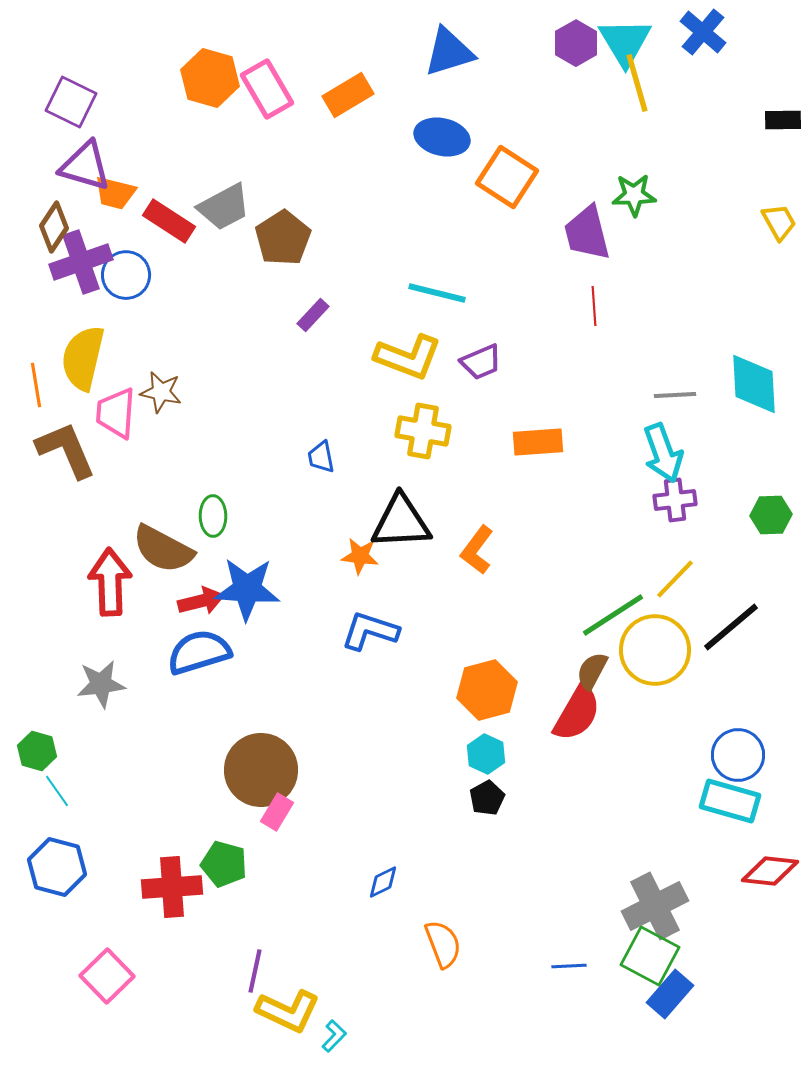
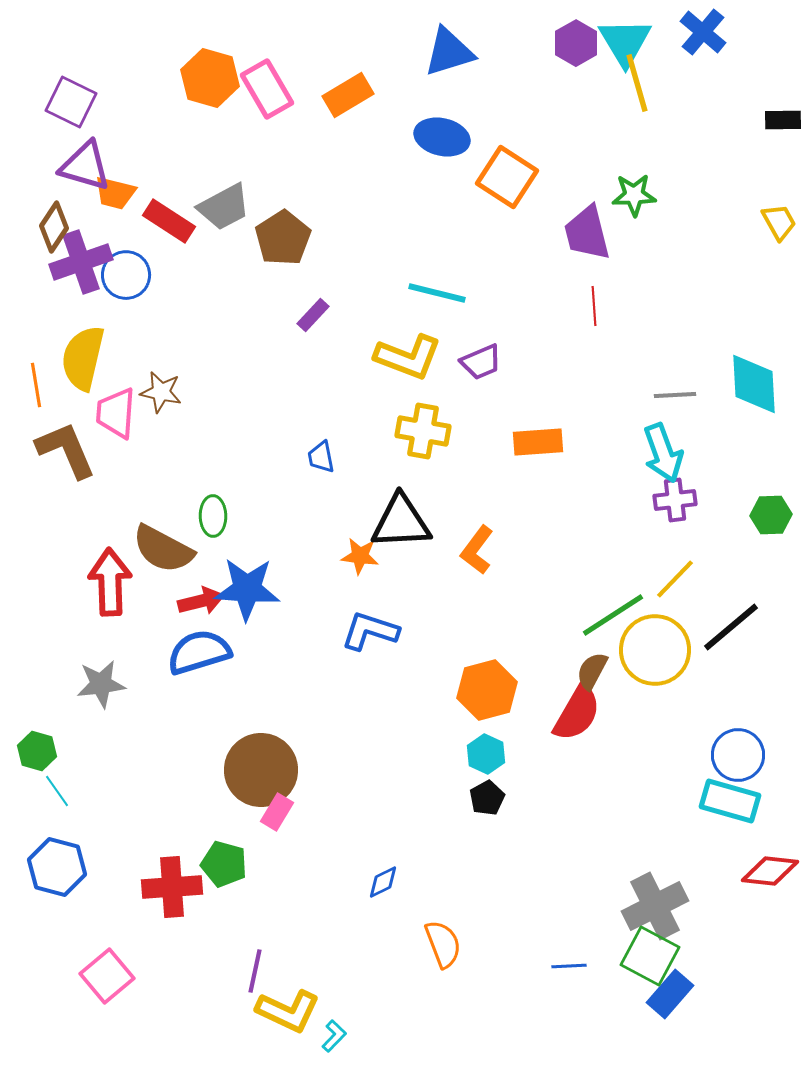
pink square at (107, 976): rotated 4 degrees clockwise
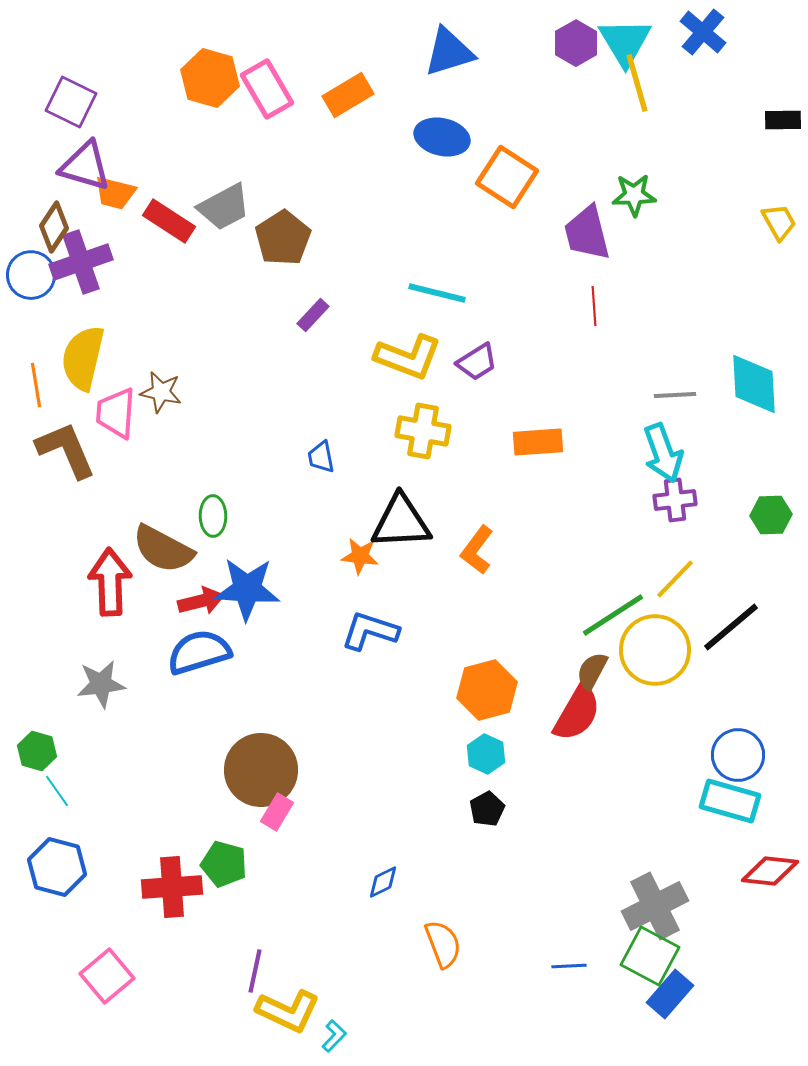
blue circle at (126, 275): moved 95 px left
purple trapezoid at (481, 362): moved 4 px left; rotated 9 degrees counterclockwise
black pentagon at (487, 798): moved 11 px down
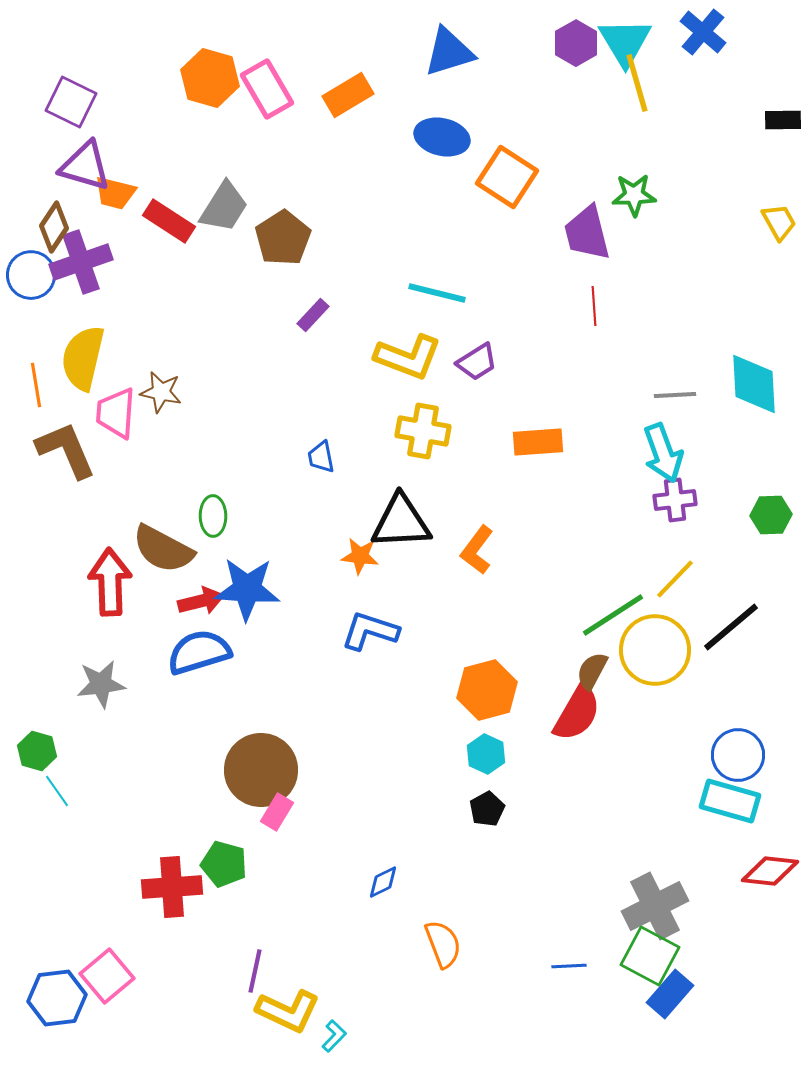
gray trapezoid at (224, 207): rotated 30 degrees counterclockwise
blue hexagon at (57, 867): moved 131 px down; rotated 22 degrees counterclockwise
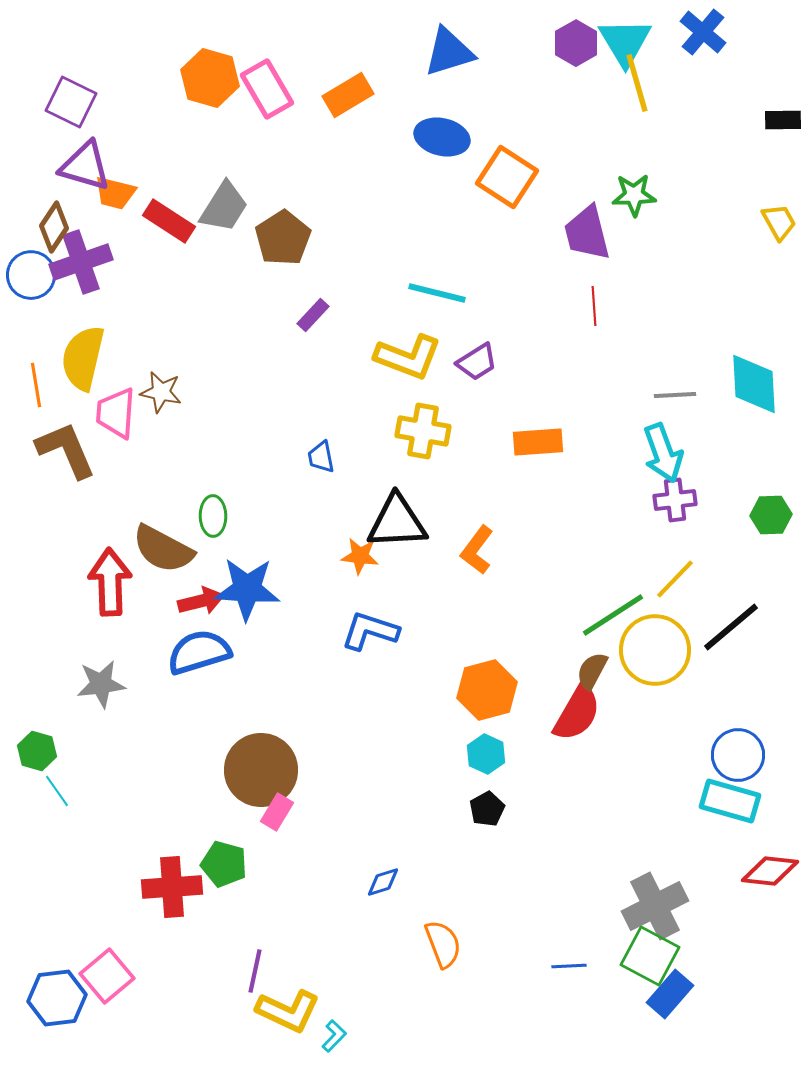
black triangle at (401, 522): moved 4 px left
blue diamond at (383, 882): rotated 9 degrees clockwise
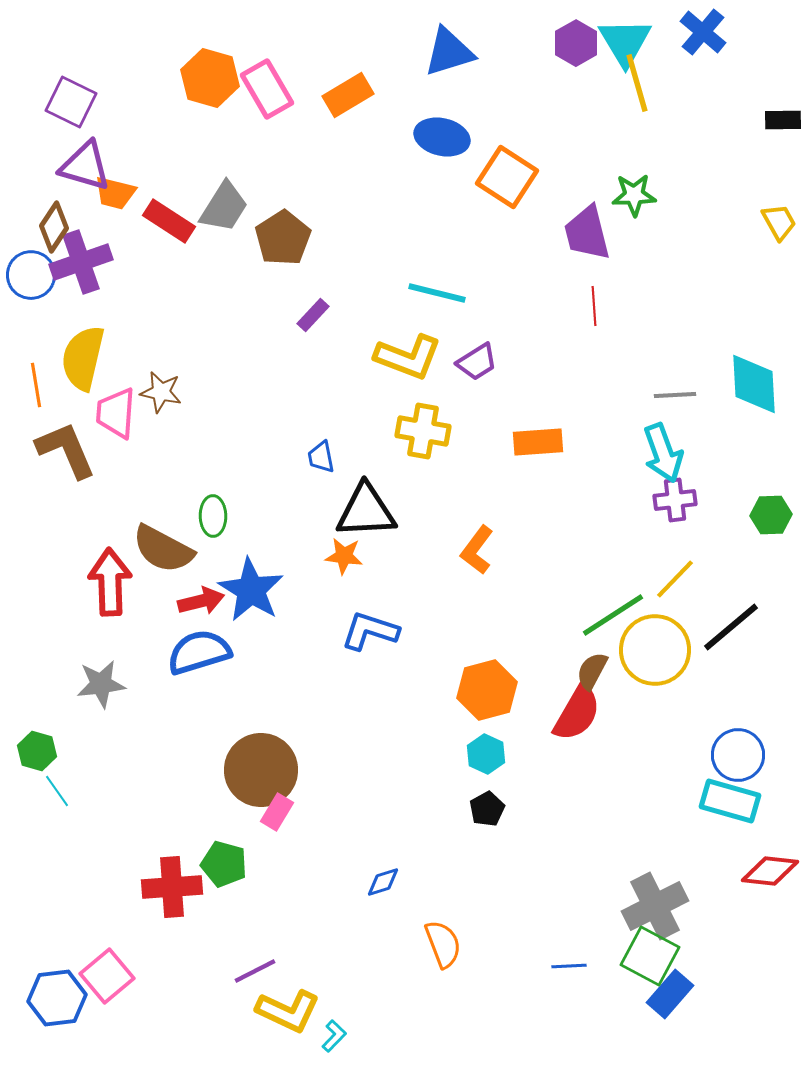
black triangle at (397, 522): moved 31 px left, 11 px up
orange star at (360, 556): moved 16 px left
blue star at (247, 589): moved 4 px right, 1 px down; rotated 28 degrees clockwise
purple line at (255, 971): rotated 51 degrees clockwise
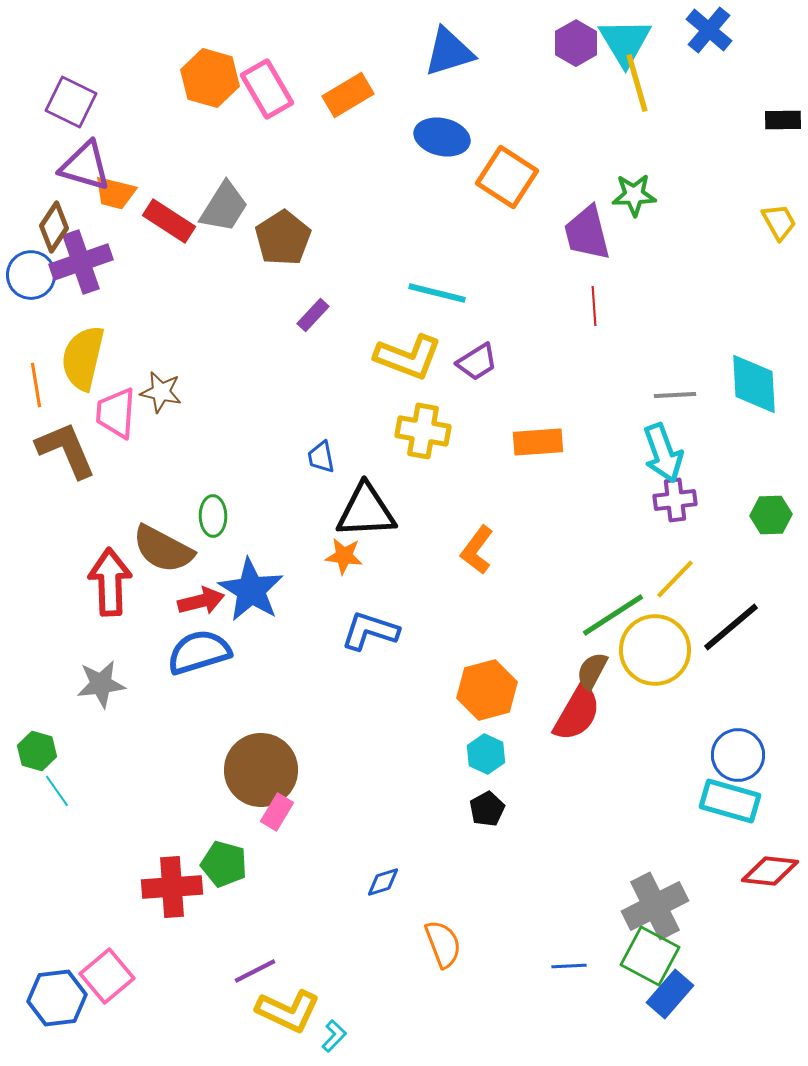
blue cross at (703, 32): moved 6 px right, 2 px up
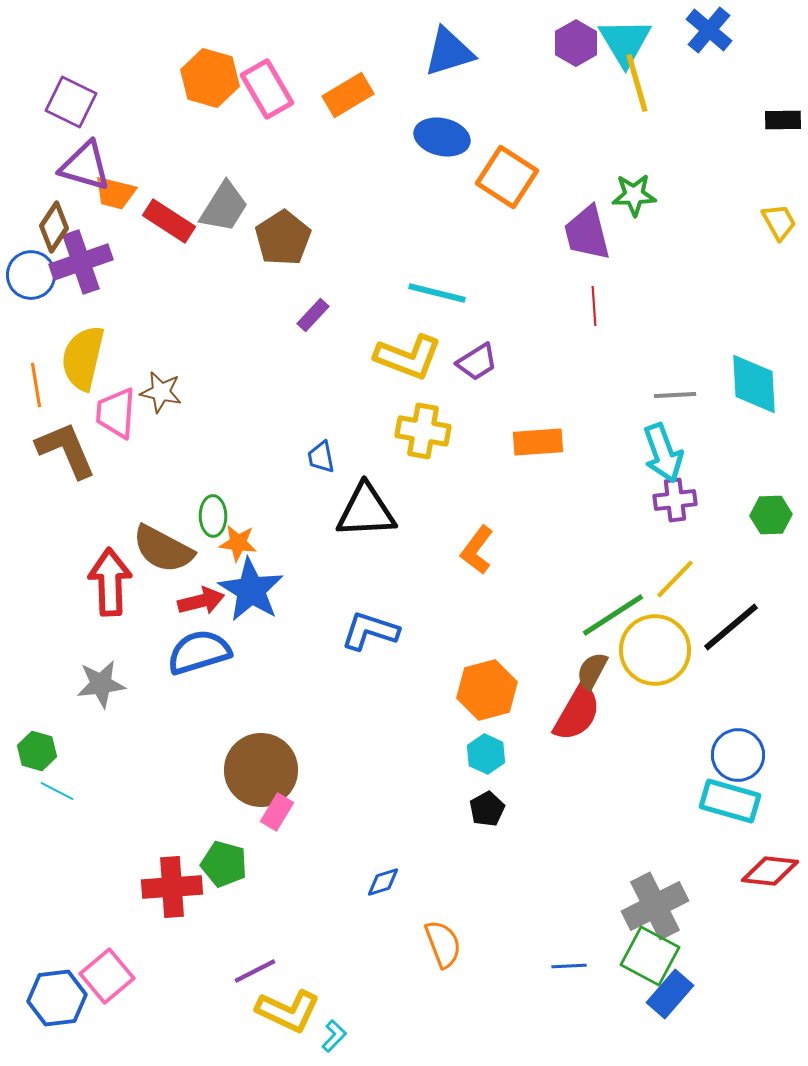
orange star at (344, 556): moved 106 px left, 13 px up
cyan line at (57, 791): rotated 28 degrees counterclockwise
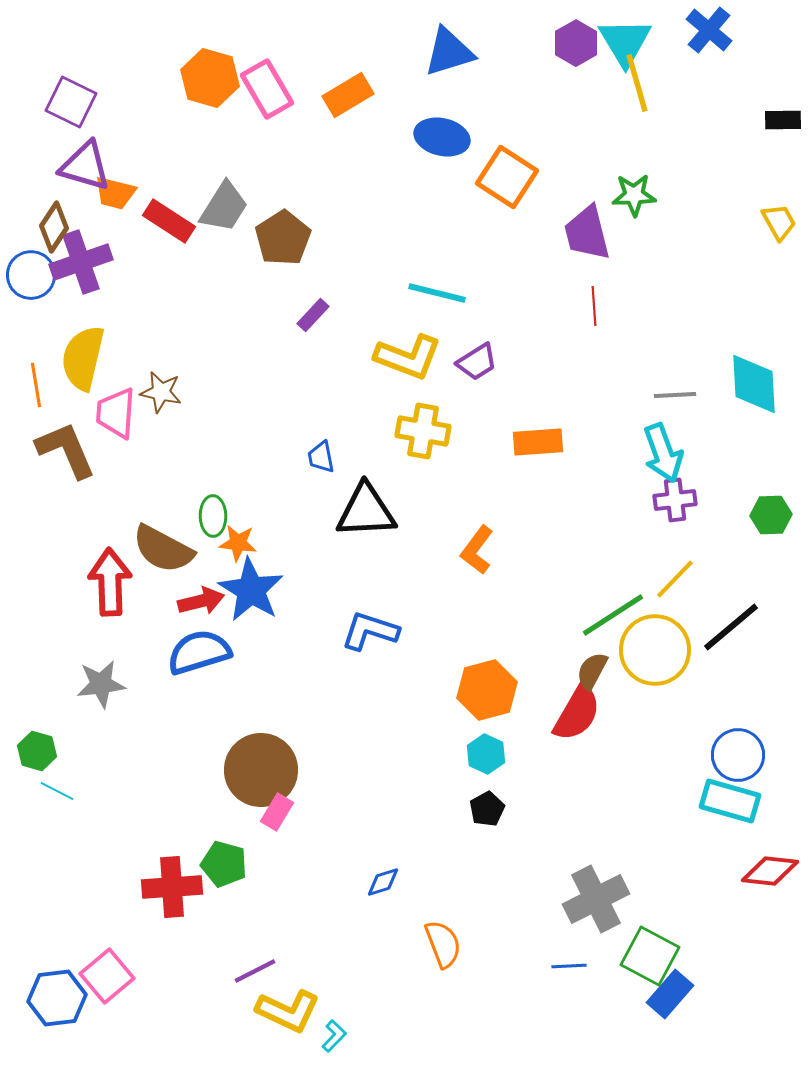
gray cross at (655, 906): moved 59 px left, 7 px up
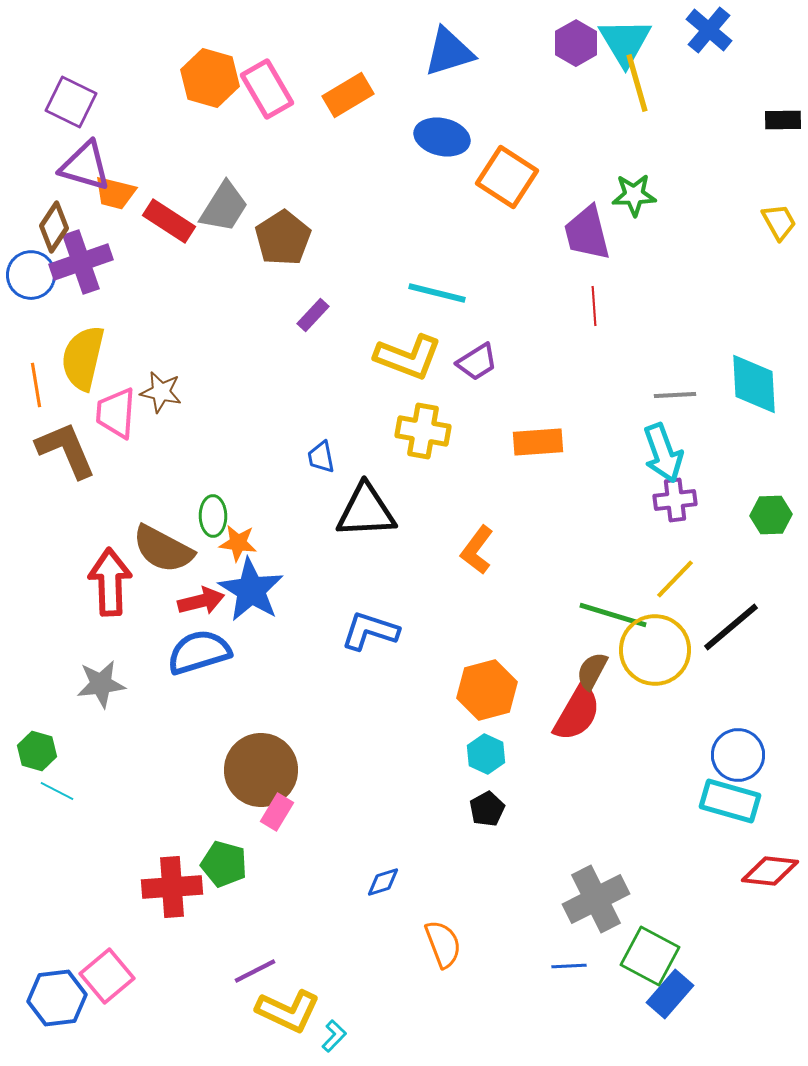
green line at (613, 615): rotated 50 degrees clockwise
